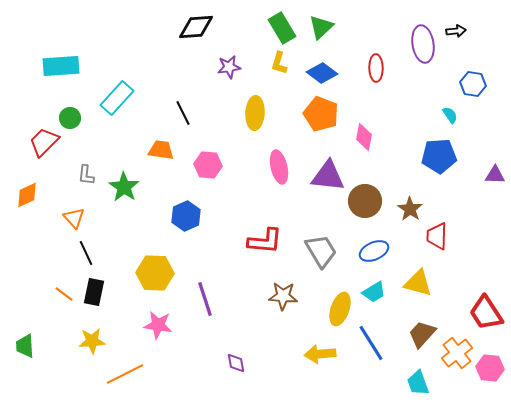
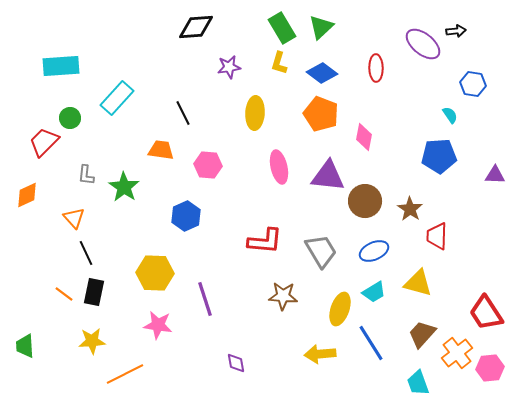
purple ellipse at (423, 44): rotated 42 degrees counterclockwise
pink hexagon at (490, 368): rotated 12 degrees counterclockwise
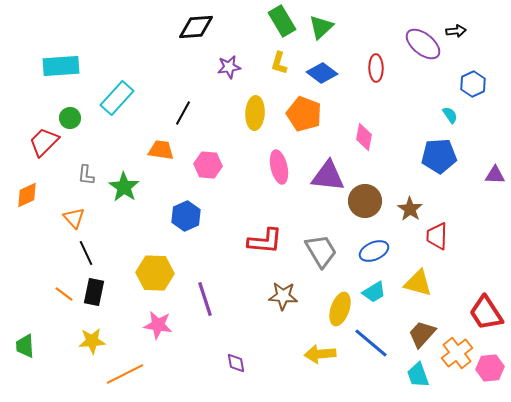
green rectangle at (282, 28): moved 7 px up
blue hexagon at (473, 84): rotated 25 degrees clockwise
black line at (183, 113): rotated 55 degrees clockwise
orange pentagon at (321, 114): moved 17 px left
blue line at (371, 343): rotated 18 degrees counterclockwise
cyan trapezoid at (418, 383): moved 8 px up
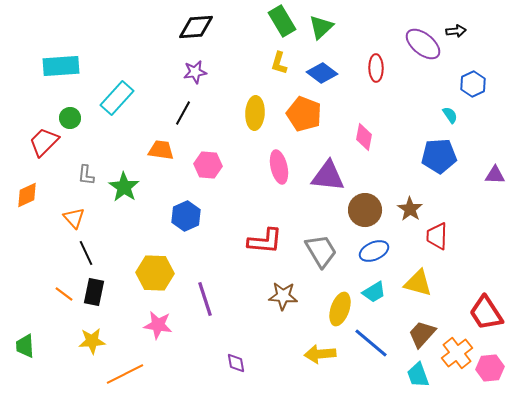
purple star at (229, 67): moved 34 px left, 5 px down
brown circle at (365, 201): moved 9 px down
